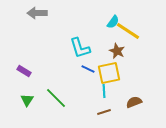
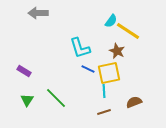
gray arrow: moved 1 px right
cyan semicircle: moved 2 px left, 1 px up
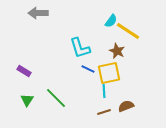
brown semicircle: moved 8 px left, 4 px down
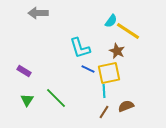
brown line: rotated 40 degrees counterclockwise
